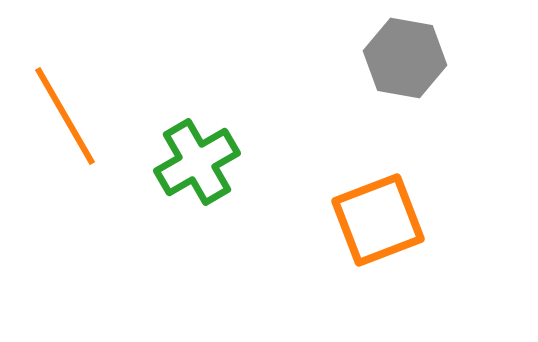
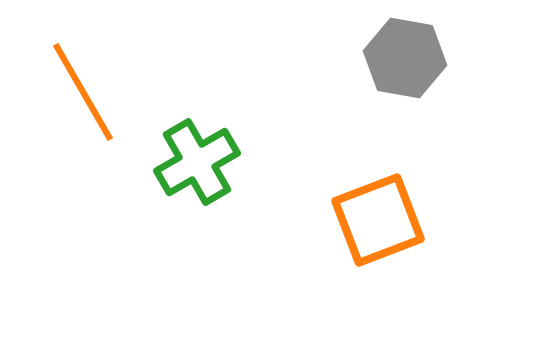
orange line: moved 18 px right, 24 px up
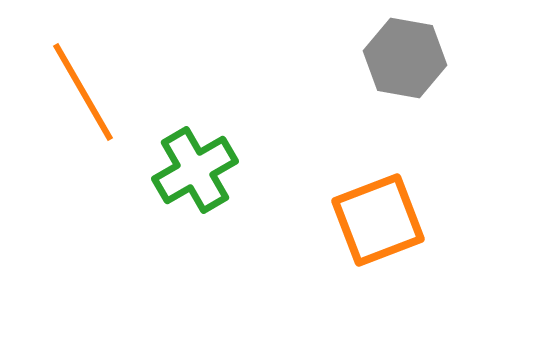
green cross: moved 2 px left, 8 px down
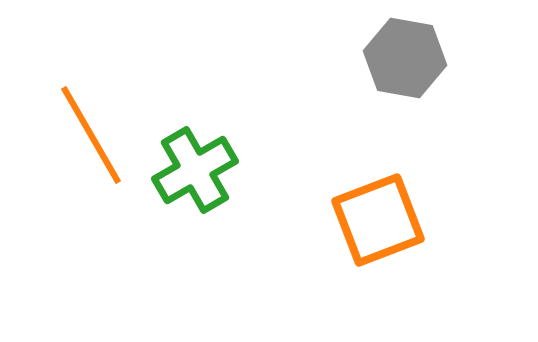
orange line: moved 8 px right, 43 px down
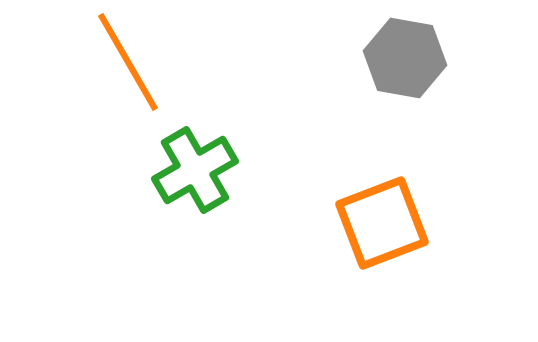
orange line: moved 37 px right, 73 px up
orange square: moved 4 px right, 3 px down
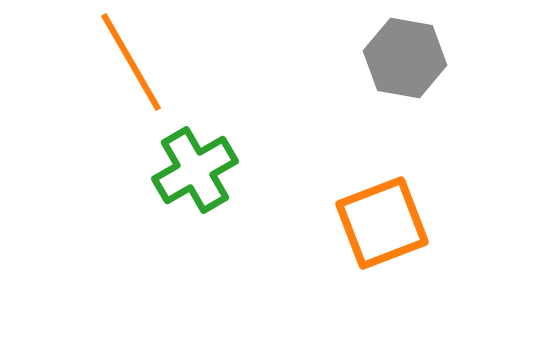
orange line: moved 3 px right
